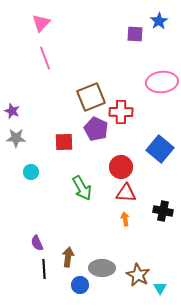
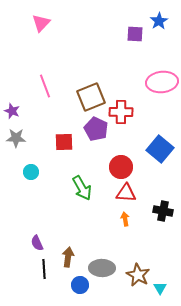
pink line: moved 28 px down
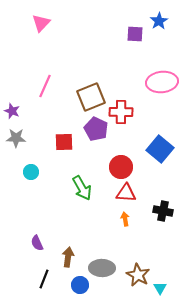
pink line: rotated 45 degrees clockwise
black line: moved 10 px down; rotated 24 degrees clockwise
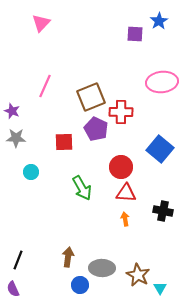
purple semicircle: moved 24 px left, 46 px down
black line: moved 26 px left, 19 px up
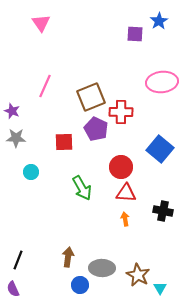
pink triangle: rotated 18 degrees counterclockwise
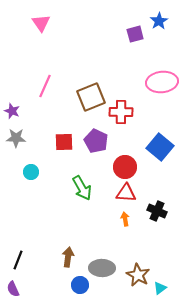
purple square: rotated 18 degrees counterclockwise
purple pentagon: moved 12 px down
blue square: moved 2 px up
red circle: moved 4 px right
black cross: moved 6 px left; rotated 12 degrees clockwise
cyan triangle: rotated 24 degrees clockwise
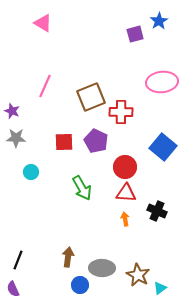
pink triangle: moved 2 px right; rotated 24 degrees counterclockwise
blue square: moved 3 px right
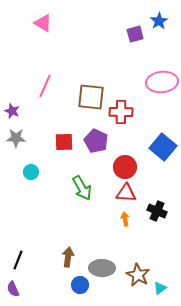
brown square: rotated 28 degrees clockwise
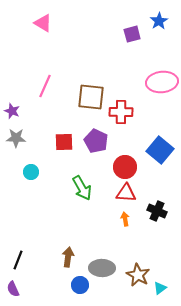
purple square: moved 3 px left
blue square: moved 3 px left, 3 px down
